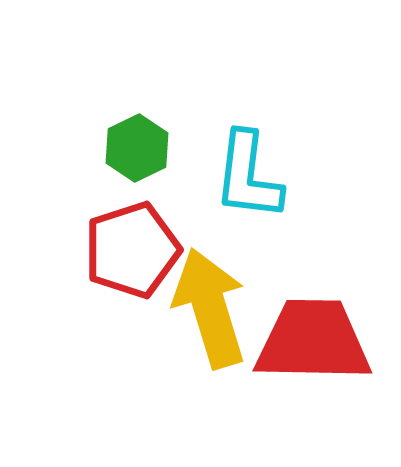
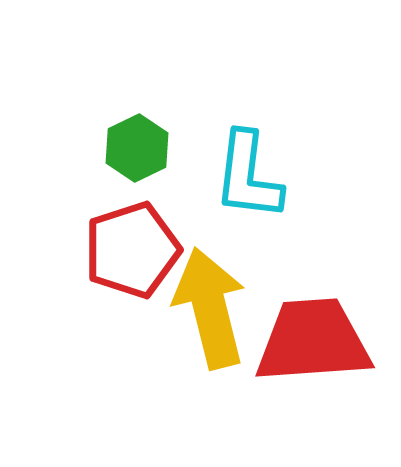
yellow arrow: rotated 3 degrees clockwise
red trapezoid: rotated 5 degrees counterclockwise
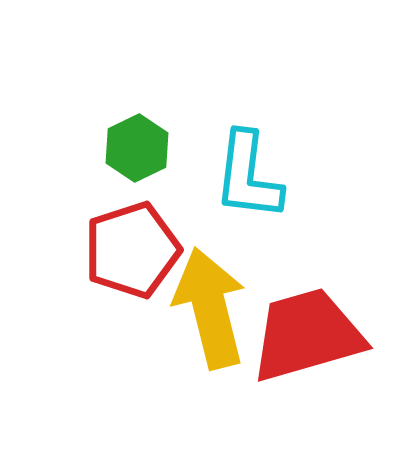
red trapezoid: moved 6 px left, 6 px up; rotated 12 degrees counterclockwise
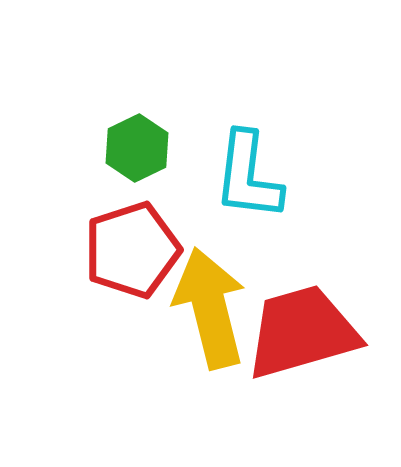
red trapezoid: moved 5 px left, 3 px up
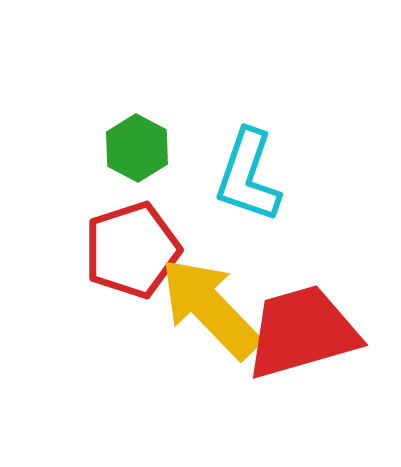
green hexagon: rotated 6 degrees counterclockwise
cyan L-shape: rotated 12 degrees clockwise
yellow arrow: rotated 30 degrees counterclockwise
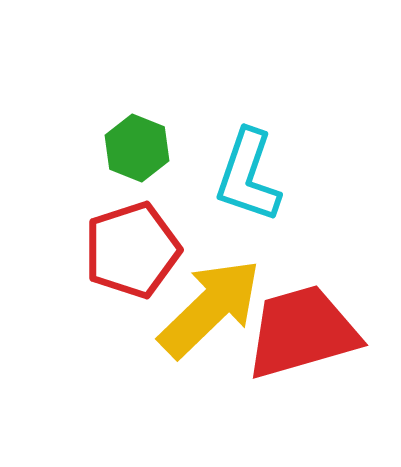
green hexagon: rotated 6 degrees counterclockwise
yellow arrow: rotated 90 degrees clockwise
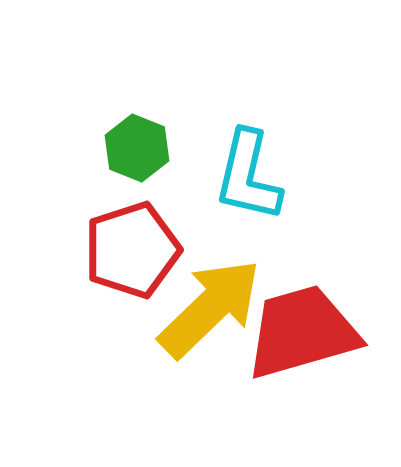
cyan L-shape: rotated 6 degrees counterclockwise
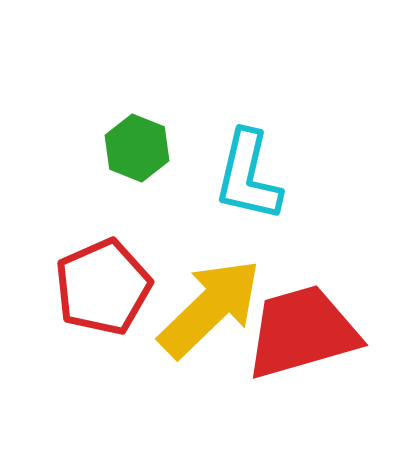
red pentagon: moved 29 px left, 37 px down; rotated 6 degrees counterclockwise
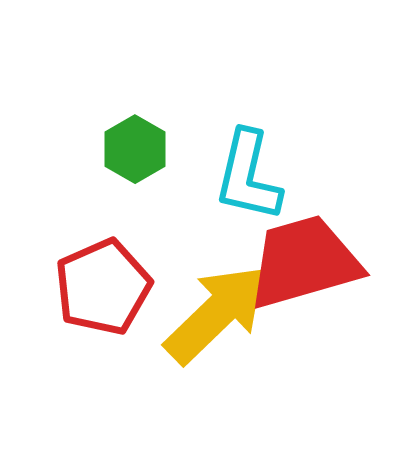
green hexagon: moved 2 px left, 1 px down; rotated 8 degrees clockwise
yellow arrow: moved 6 px right, 6 px down
red trapezoid: moved 2 px right, 70 px up
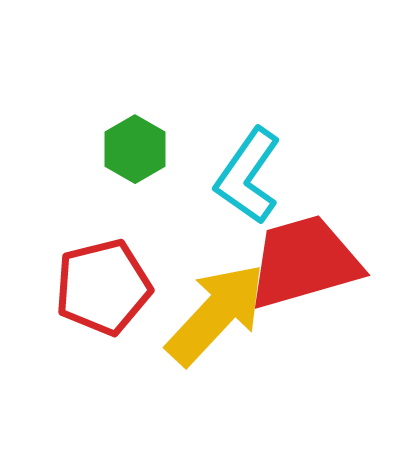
cyan L-shape: rotated 22 degrees clockwise
red pentagon: rotated 10 degrees clockwise
yellow arrow: rotated 3 degrees counterclockwise
